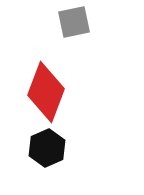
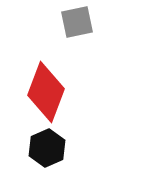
gray square: moved 3 px right
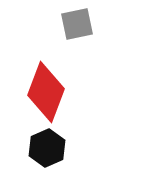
gray square: moved 2 px down
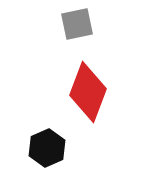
red diamond: moved 42 px right
